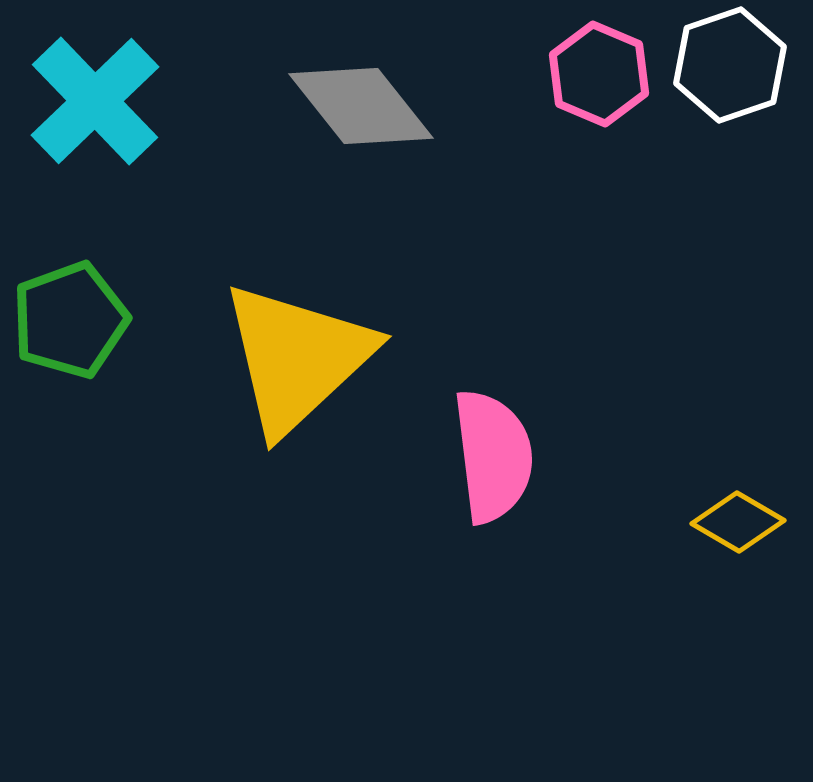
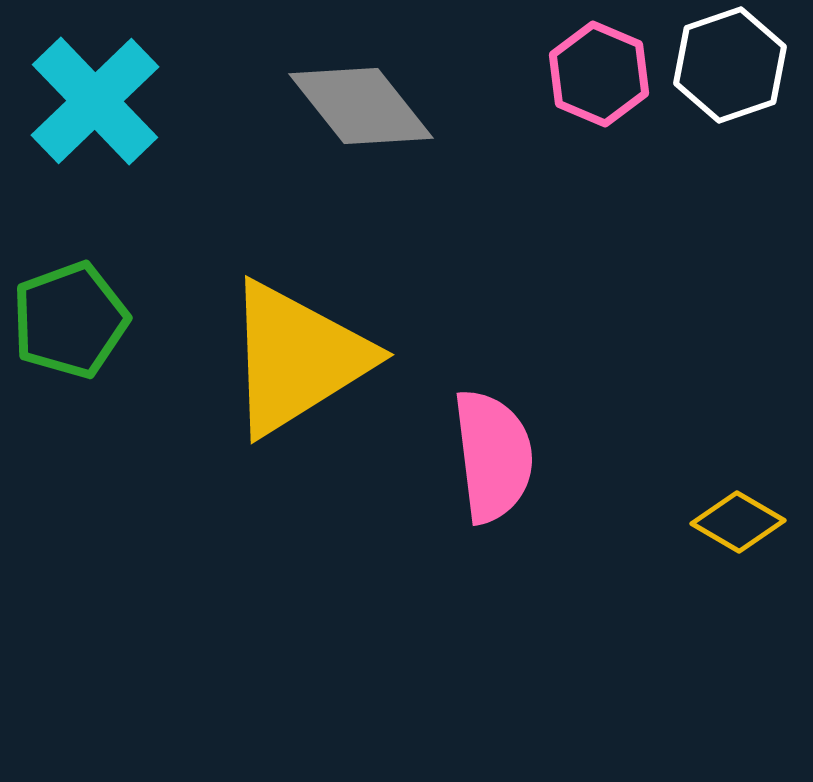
yellow triangle: rotated 11 degrees clockwise
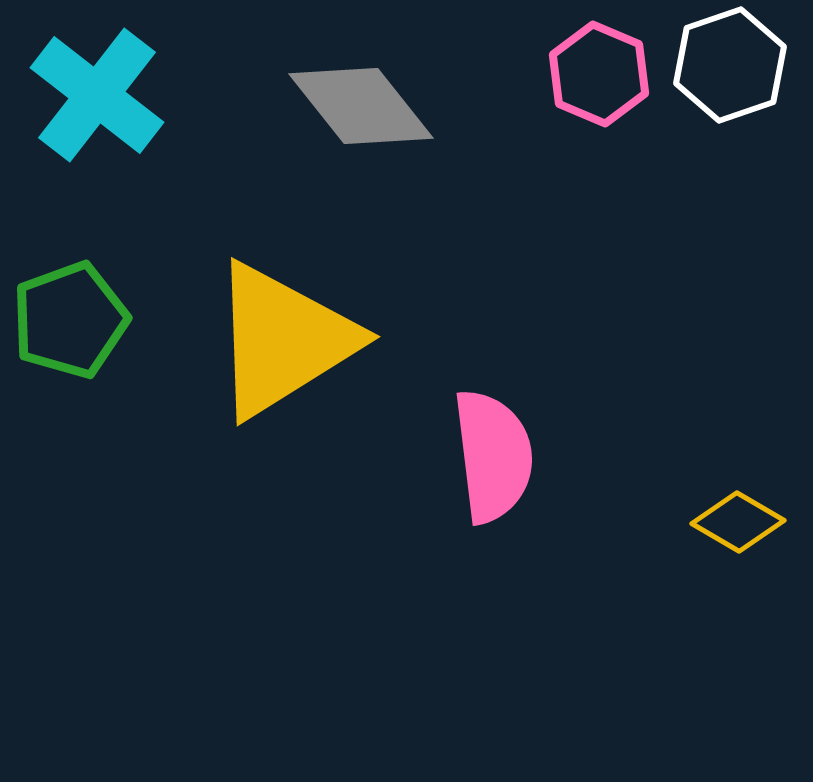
cyan cross: moved 2 px right, 6 px up; rotated 8 degrees counterclockwise
yellow triangle: moved 14 px left, 18 px up
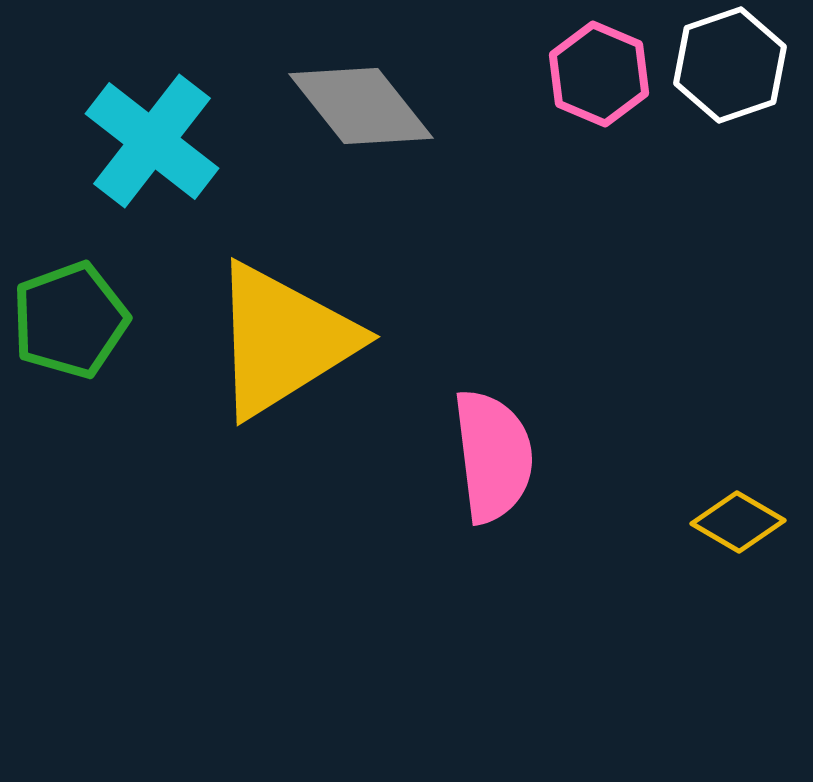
cyan cross: moved 55 px right, 46 px down
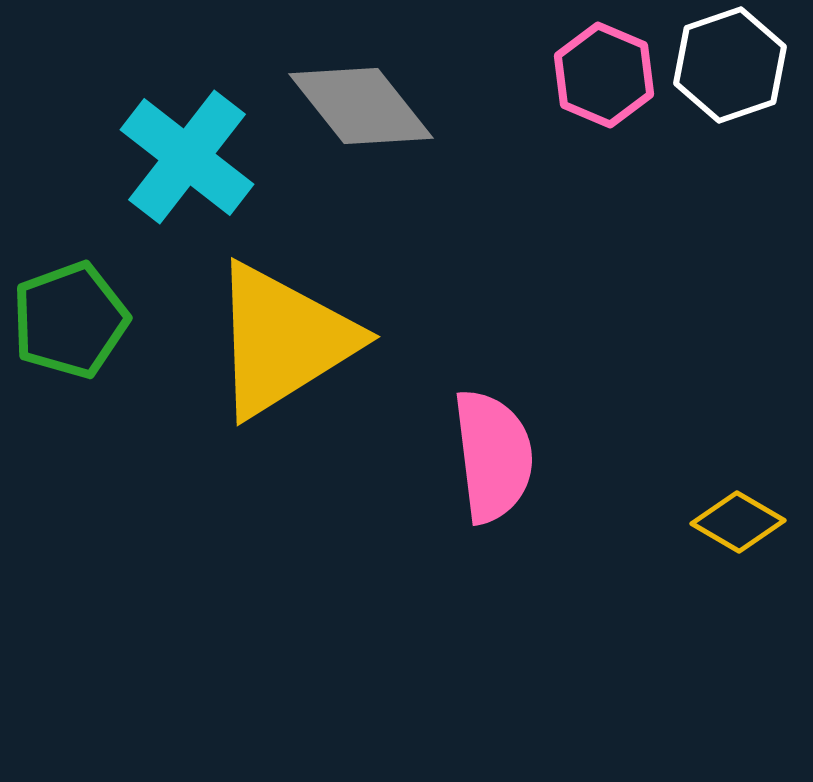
pink hexagon: moved 5 px right, 1 px down
cyan cross: moved 35 px right, 16 px down
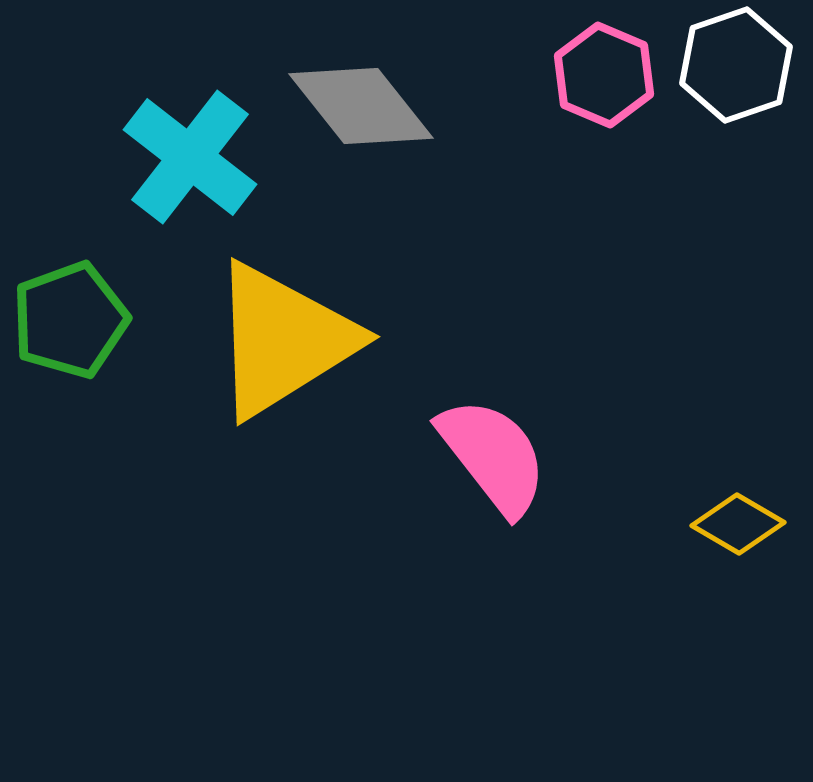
white hexagon: moved 6 px right
cyan cross: moved 3 px right
pink semicircle: rotated 31 degrees counterclockwise
yellow diamond: moved 2 px down
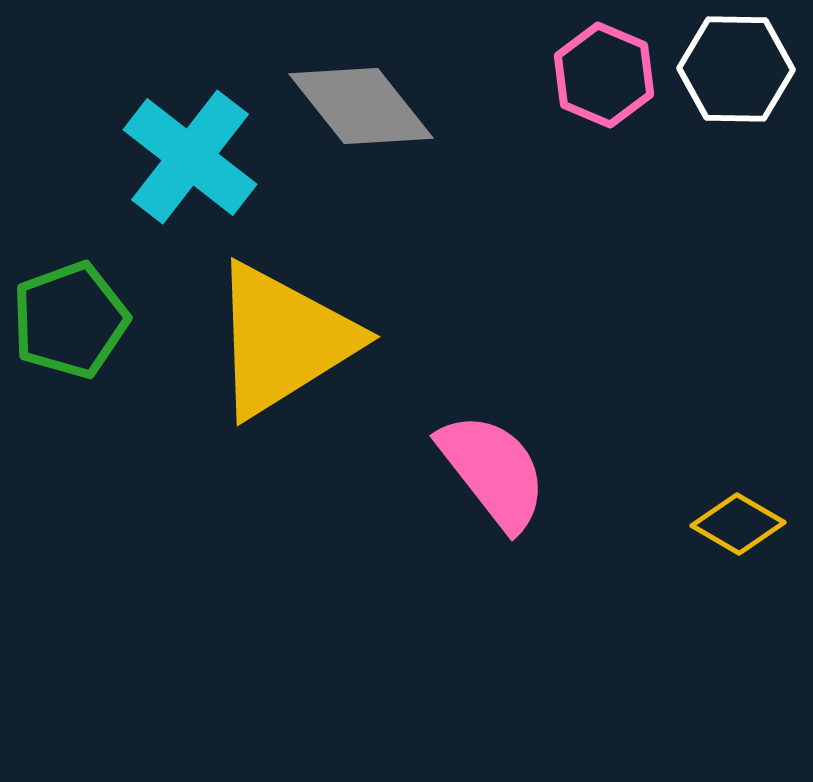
white hexagon: moved 4 px down; rotated 20 degrees clockwise
pink semicircle: moved 15 px down
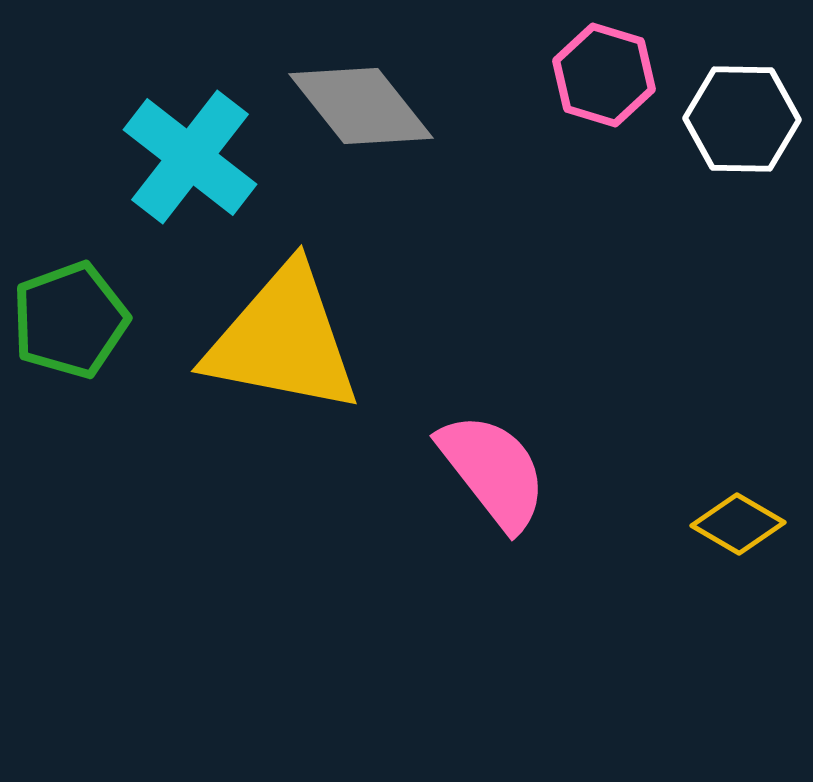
white hexagon: moved 6 px right, 50 px down
pink hexagon: rotated 6 degrees counterclockwise
yellow triangle: rotated 43 degrees clockwise
